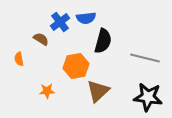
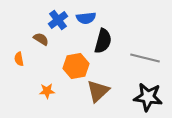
blue cross: moved 2 px left, 2 px up
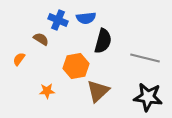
blue cross: rotated 30 degrees counterclockwise
orange semicircle: rotated 48 degrees clockwise
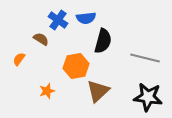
blue cross: rotated 12 degrees clockwise
orange star: rotated 14 degrees counterclockwise
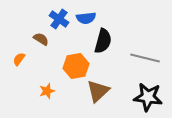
blue cross: moved 1 px right, 1 px up
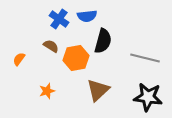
blue semicircle: moved 1 px right, 2 px up
brown semicircle: moved 10 px right, 7 px down
orange hexagon: moved 8 px up
brown triangle: moved 1 px up
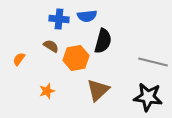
blue cross: rotated 30 degrees counterclockwise
gray line: moved 8 px right, 4 px down
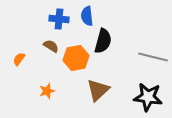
blue semicircle: rotated 90 degrees clockwise
gray line: moved 5 px up
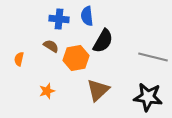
black semicircle: rotated 15 degrees clockwise
orange semicircle: rotated 24 degrees counterclockwise
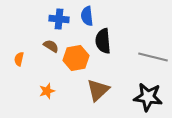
black semicircle: rotated 145 degrees clockwise
